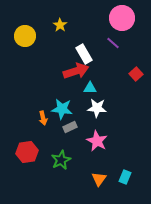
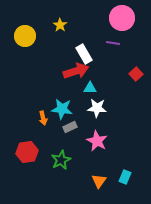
purple line: rotated 32 degrees counterclockwise
orange triangle: moved 2 px down
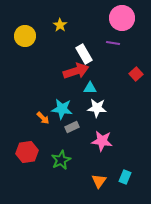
orange arrow: rotated 32 degrees counterclockwise
gray rectangle: moved 2 px right
pink star: moved 5 px right; rotated 20 degrees counterclockwise
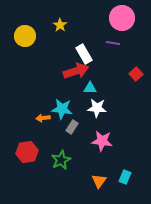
orange arrow: rotated 128 degrees clockwise
gray rectangle: rotated 32 degrees counterclockwise
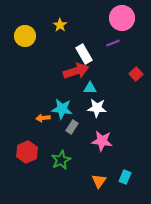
purple line: rotated 32 degrees counterclockwise
red hexagon: rotated 15 degrees counterclockwise
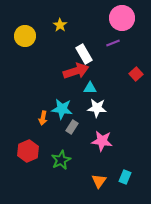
orange arrow: rotated 72 degrees counterclockwise
red hexagon: moved 1 px right, 1 px up
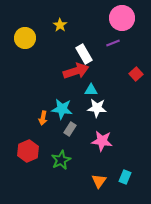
yellow circle: moved 2 px down
cyan triangle: moved 1 px right, 2 px down
gray rectangle: moved 2 px left, 2 px down
